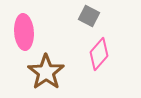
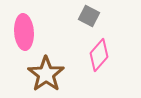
pink diamond: moved 1 px down
brown star: moved 2 px down
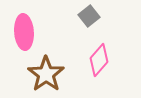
gray square: rotated 25 degrees clockwise
pink diamond: moved 5 px down
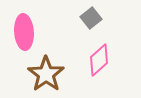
gray square: moved 2 px right, 2 px down
pink diamond: rotated 8 degrees clockwise
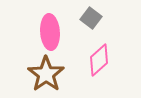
gray square: rotated 15 degrees counterclockwise
pink ellipse: moved 26 px right
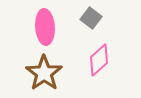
pink ellipse: moved 5 px left, 5 px up
brown star: moved 2 px left, 1 px up
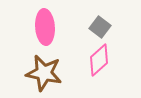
gray square: moved 9 px right, 9 px down
brown star: rotated 24 degrees counterclockwise
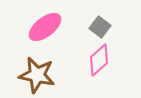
pink ellipse: rotated 56 degrees clockwise
brown star: moved 7 px left, 2 px down
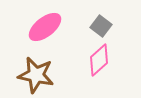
gray square: moved 1 px right, 1 px up
brown star: moved 1 px left
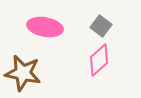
pink ellipse: rotated 48 degrees clockwise
brown star: moved 13 px left, 2 px up
